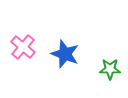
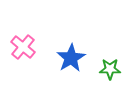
blue star: moved 6 px right, 4 px down; rotated 20 degrees clockwise
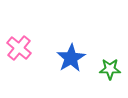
pink cross: moved 4 px left, 1 px down
